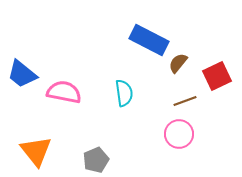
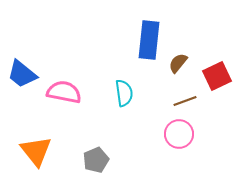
blue rectangle: rotated 69 degrees clockwise
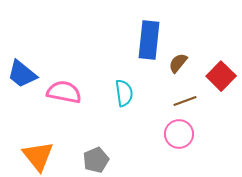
red square: moved 4 px right; rotated 20 degrees counterclockwise
orange triangle: moved 2 px right, 5 px down
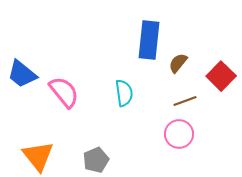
pink semicircle: rotated 40 degrees clockwise
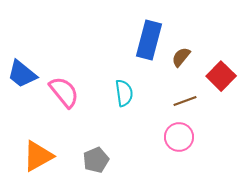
blue rectangle: rotated 9 degrees clockwise
brown semicircle: moved 3 px right, 6 px up
pink circle: moved 3 px down
orange triangle: rotated 40 degrees clockwise
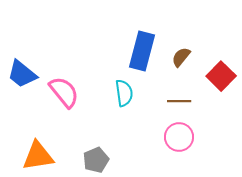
blue rectangle: moved 7 px left, 11 px down
brown line: moved 6 px left; rotated 20 degrees clockwise
orange triangle: rotated 20 degrees clockwise
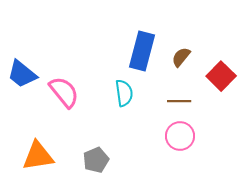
pink circle: moved 1 px right, 1 px up
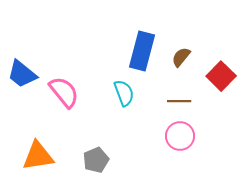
cyan semicircle: rotated 12 degrees counterclockwise
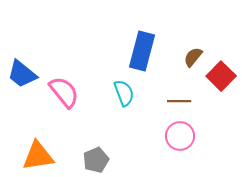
brown semicircle: moved 12 px right
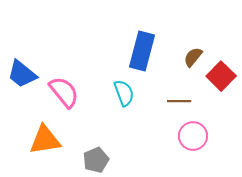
pink circle: moved 13 px right
orange triangle: moved 7 px right, 16 px up
